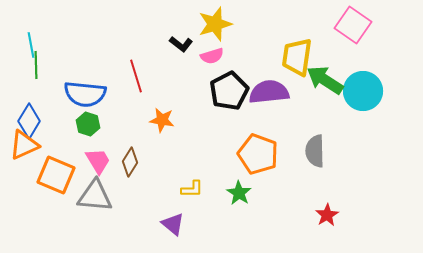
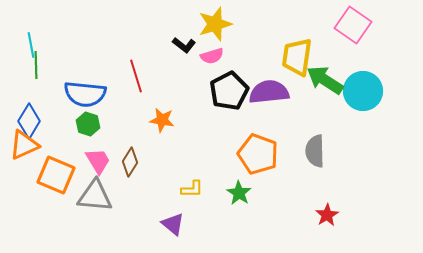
black L-shape: moved 3 px right, 1 px down
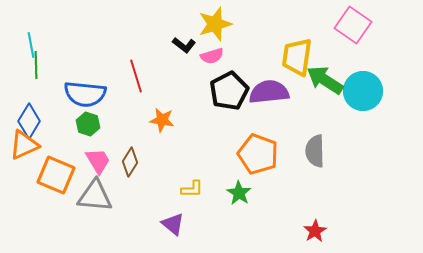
red star: moved 12 px left, 16 px down
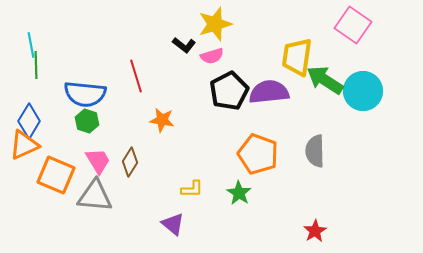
green hexagon: moved 1 px left, 3 px up
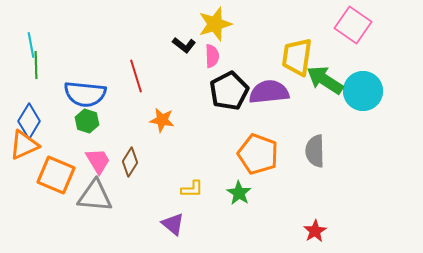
pink semicircle: rotated 75 degrees counterclockwise
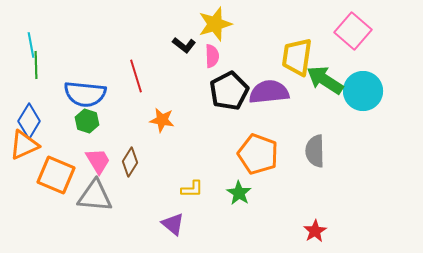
pink square: moved 6 px down; rotated 6 degrees clockwise
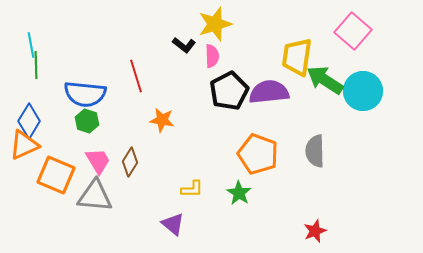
red star: rotated 10 degrees clockwise
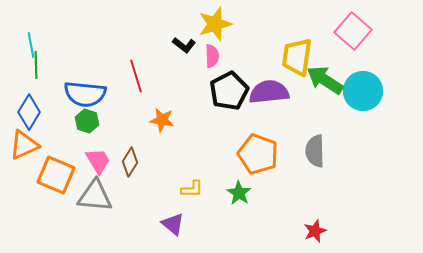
blue diamond: moved 9 px up
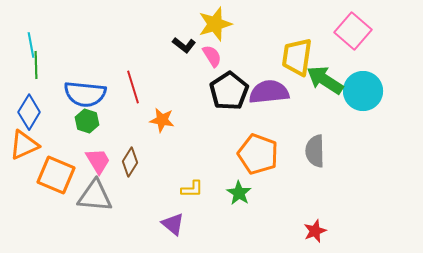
pink semicircle: rotated 30 degrees counterclockwise
red line: moved 3 px left, 11 px down
black pentagon: rotated 6 degrees counterclockwise
